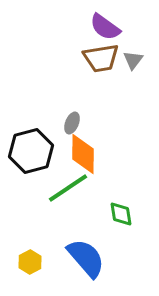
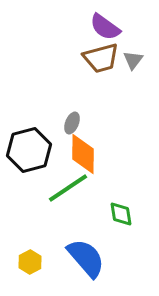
brown trapezoid: rotated 6 degrees counterclockwise
black hexagon: moved 2 px left, 1 px up
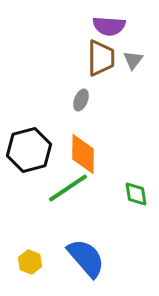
purple semicircle: moved 4 px right, 1 px up; rotated 32 degrees counterclockwise
brown trapezoid: rotated 75 degrees counterclockwise
gray ellipse: moved 9 px right, 23 px up
green diamond: moved 15 px right, 20 px up
yellow hexagon: rotated 10 degrees counterclockwise
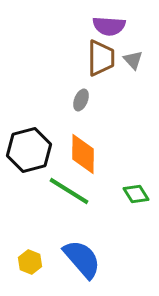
gray triangle: rotated 20 degrees counterclockwise
green line: moved 1 px right, 3 px down; rotated 66 degrees clockwise
green diamond: rotated 24 degrees counterclockwise
blue semicircle: moved 4 px left, 1 px down
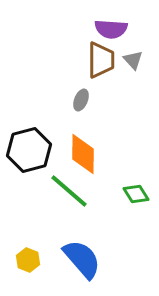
purple semicircle: moved 2 px right, 3 px down
brown trapezoid: moved 2 px down
green line: rotated 9 degrees clockwise
yellow hexagon: moved 2 px left, 2 px up
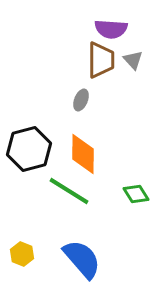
black hexagon: moved 1 px up
green line: rotated 9 degrees counterclockwise
yellow hexagon: moved 6 px left, 6 px up
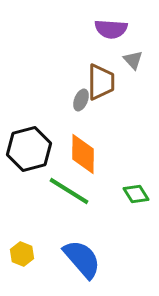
brown trapezoid: moved 22 px down
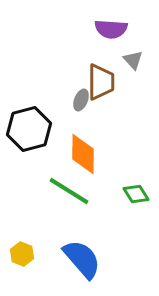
black hexagon: moved 20 px up
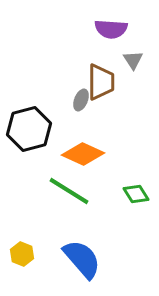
gray triangle: rotated 10 degrees clockwise
orange diamond: rotated 66 degrees counterclockwise
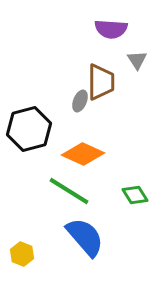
gray triangle: moved 4 px right
gray ellipse: moved 1 px left, 1 px down
green diamond: moved 1 px left, 1 px down
blue semicircle: moved 3 px right, 22 px up
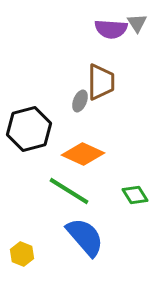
gray triangle: moved 37 px up
